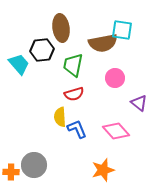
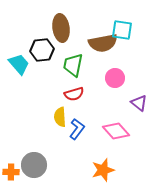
blue L-shape: rotated 60 degrees clockwise
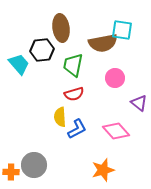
blue L-shape: rotated 25 degrees clockwise
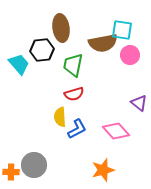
pink circle: moved 15 px right, 23 px up
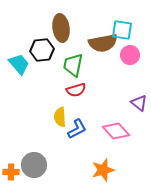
red semicircle: moved 2 px right, 4 px up
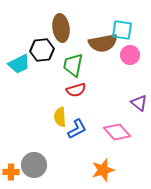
cyan trapezoid: rotated 105 degrees clockwise
pink diamond: moved 1 px right, 1 px down
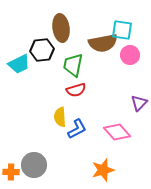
purple triangle: rotated 36 degrees clockwise
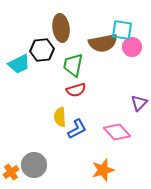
pink circle: moved 2 px right, 8 px up
orange cross: rotated 35 degrees counterclockwise
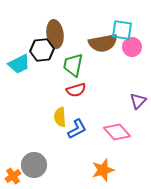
brown ellipse: moved 6 px left, 6 px down
purple triangle: moved 1 px left, 2 px up
orange cross: moved 2 px right, 4 px down
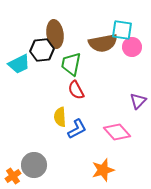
green trapezoid: moved 2 px left, 1 px up
red semicircle: rotated 78 degrees clockwise
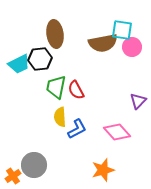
black hexagon: moved 2 px left, 9 px down
green trapezoid: moved 15 px left, 23 px down
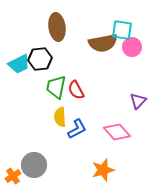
brown ellipse: moved 2 px right, 7 px up
